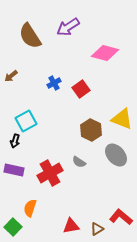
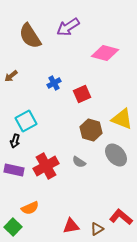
red square: moved 1 px right, 5 px down; rotated 12 degrees clockwise
brown hexagon: rotated 10 degrees counterclockwise
red cross: moved 4 px left, 7 px up
orange semicircle: rotated 132 degrees counterclockwise
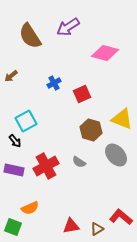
black arrow: rotated 56 degrees counterclockwise
green square: rotated 24 degrees counterclockwise
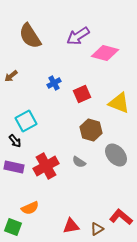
purple arrow: moved 10 px right, 9 px down
yellow triangle: moved 3 px left, 16 px up
purple rectangle: moved 3 px up
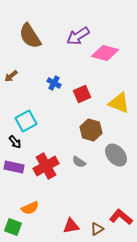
blue cross: rotated 32 degrees counterclockwise
black arrow: moved 1 px down
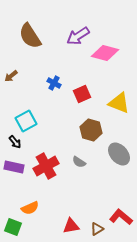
gray ellipse: moved 3 px right, 1 px up
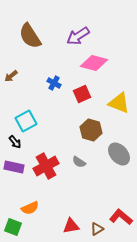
pink diamond: moved 11 px left, 10 px down
